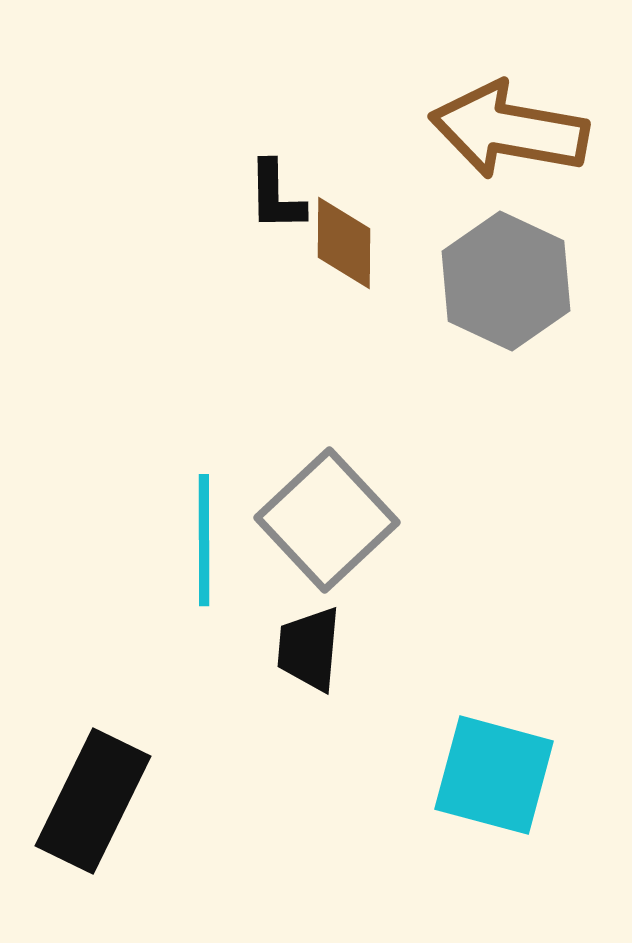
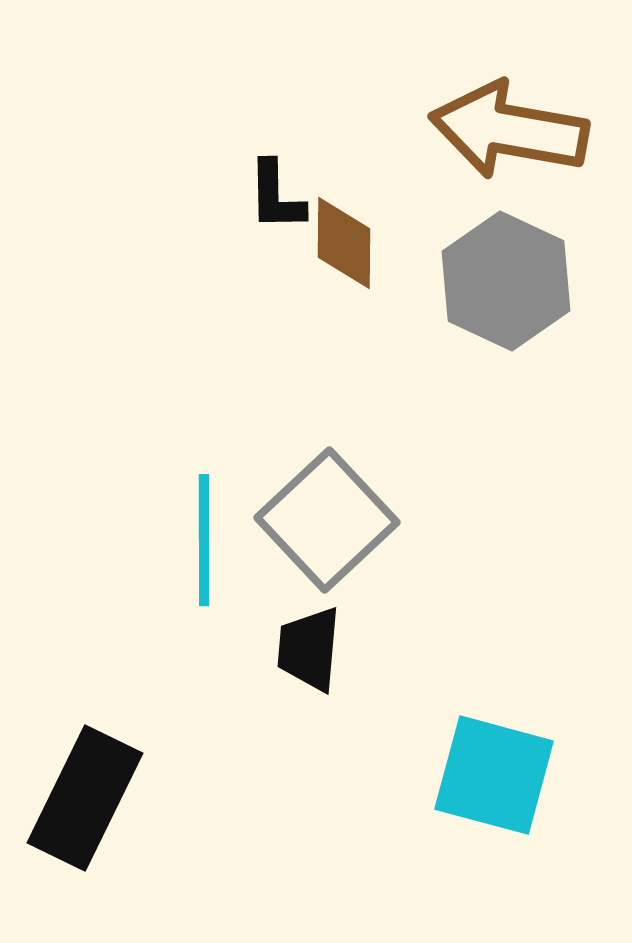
black rectangle: moved 8 px left, 3 px up
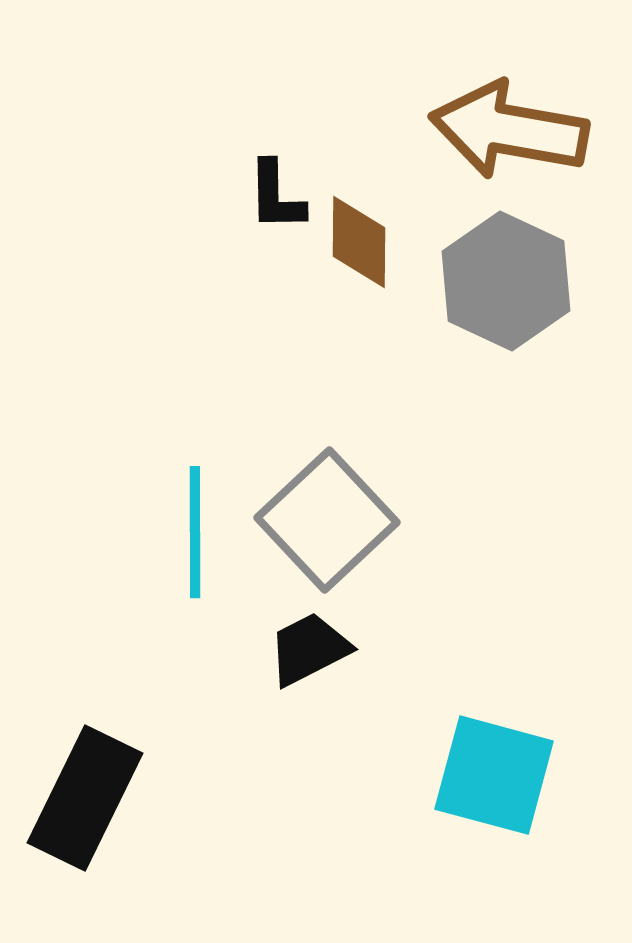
brown diamond: moved 15 px right, 1 px up
cyan line: moved 9 px left, 8 px up
black trapezoid: rotated 58 degrees clockwise
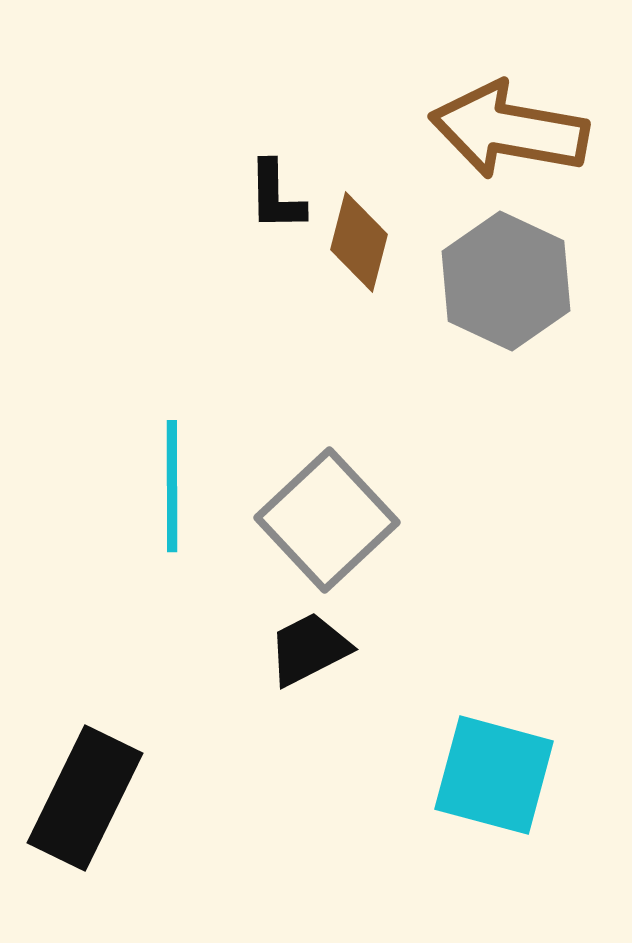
brown diamond: rotated 14 degrees clockwise
cyan line: moved 23 px left, 46 px up
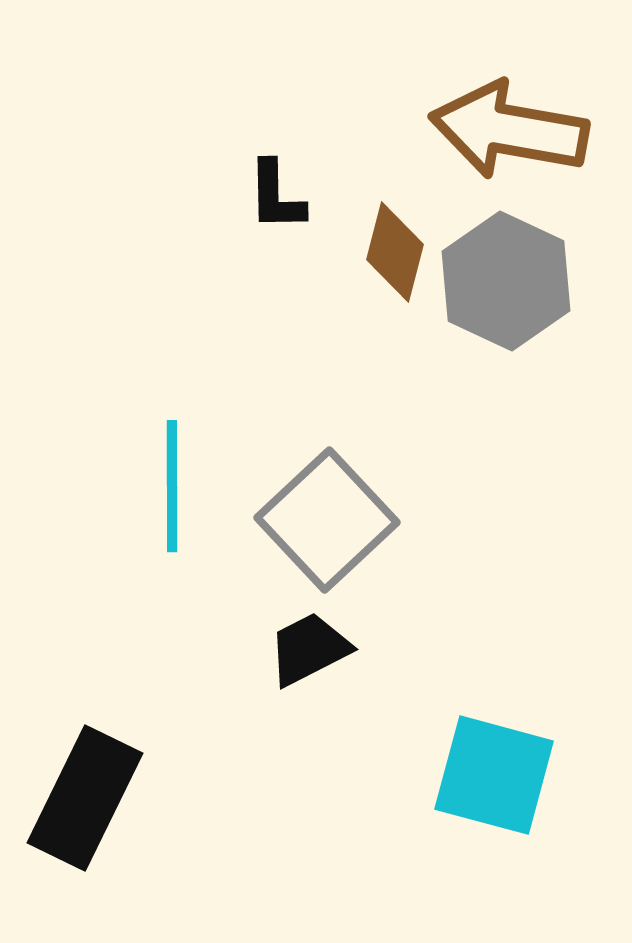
brown diamond: moved 36 px right, 10 px down
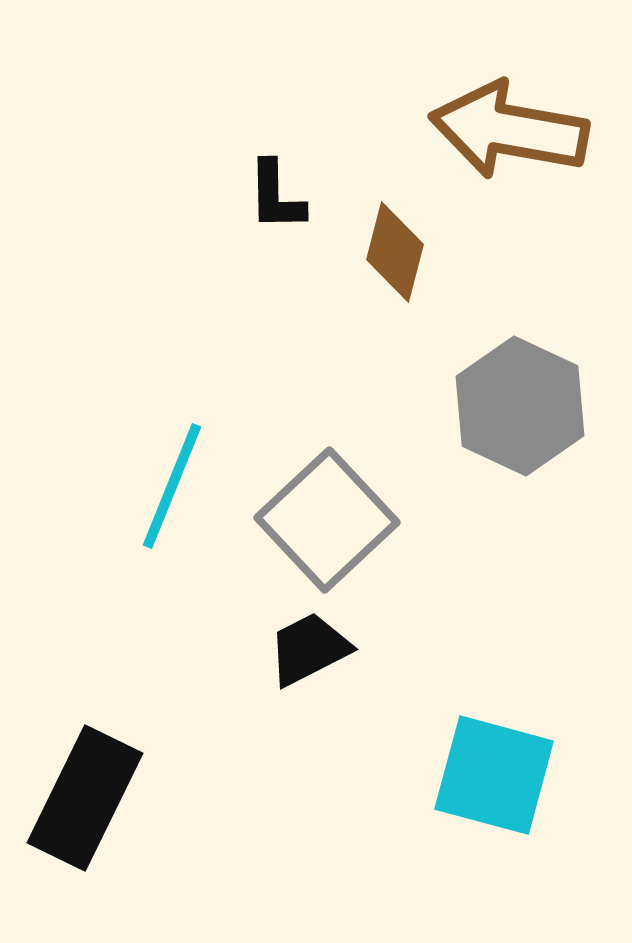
gray hexagon: moved 14 px right, 125 px down
cyan line: rotated 22 degrees clockwise
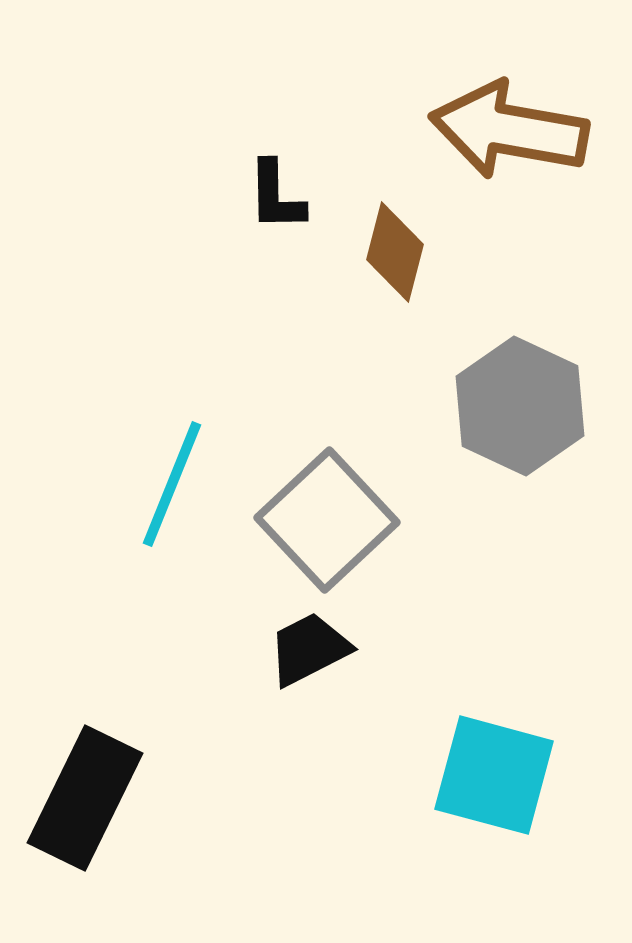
cyan line: moved 2 px up
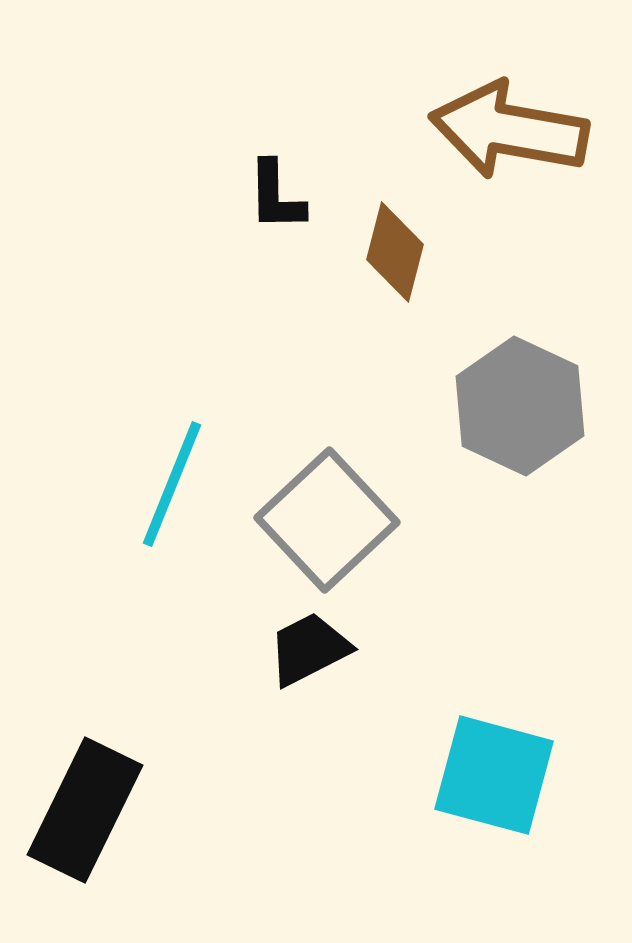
black rectangle: moved 12 px down
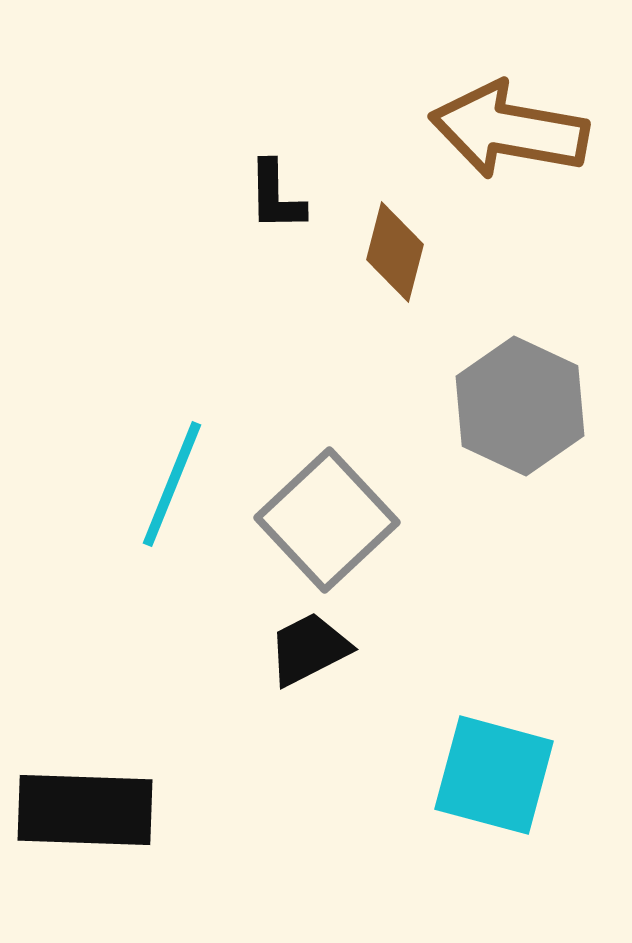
black rectangle: rotated 66 degrees clockwise
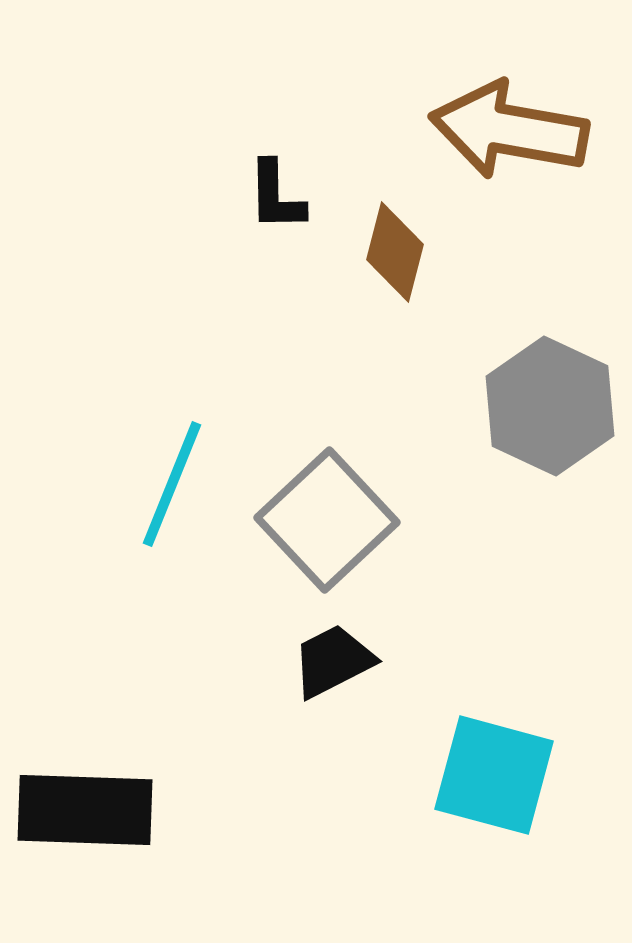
gray hexagon: moved 30 px right
black trapezoid: moved 24 px right, 12 px down
